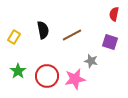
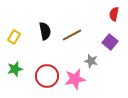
black semicircle: moved 2 px right, 1 px down
purple square: rotated 21 degrees clockwise
green star: moved 3 px left, 2 px up; rotated 21 degrees clockwise
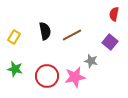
green star: rotated 28 degrees clockwise
pink star: moved 2 px up
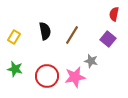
brown line: rotated 30 degrees counterclockwise
purple square: moved 2 px left, 3 px up
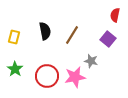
red semicircle: moved 1 px right, 1 px down
yellow rectangle: rotated 16 degrees counterclockwise
green star: rotated 21 degrees clockwise
